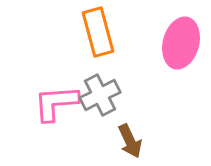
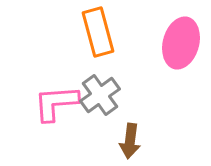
gray cross: rotated 9 degrees counterclockwise
brown arrow: rotated 32 degrees clockwise
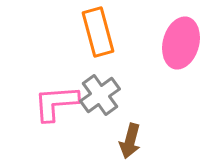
brown arrow: rotated 8 degrees clockwise
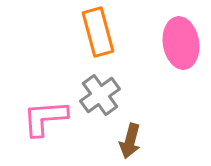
pink ellipse: rotated 24 degrees counterclockwise
pink L-shape: moved 11 px left, 15 px down
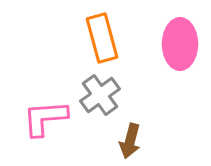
orange rectangle: moved 4 px right, 6 px down
pink ellipse: moved 1 px left, 1 px down; rotated 9 degrees clockwise
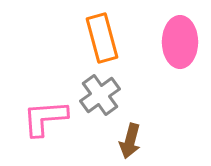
pink ellipse: moved 2 px up
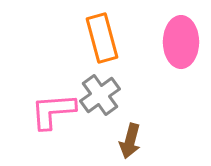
pink ellipse: moved 1 px right
pink L-shape: moved 8 px right, 7 px up
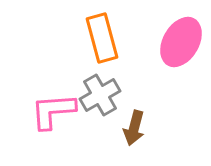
pink ellipse: rotated 30 degrees clockwise
gray cross: rotated 6 degrees clockwise
brown arrow: moved 4 px right, 13 px up
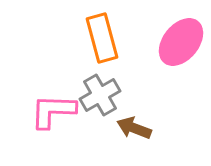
pink ellipse: rotated 9 degrees clockwise
pink L-shape: rotated 6 degrees clockwise
brown arrow: rotated 96 degrees clockwise
